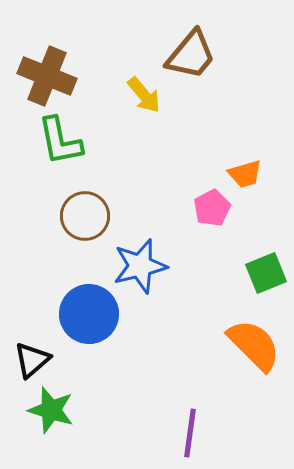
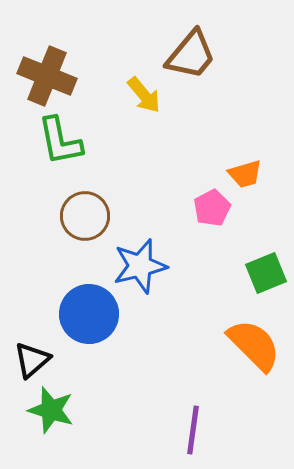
purple line: moved 3 px right, 3 px up
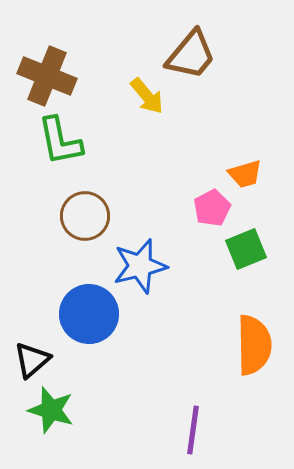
yellow arrow: moved 3 px right, 1 px down
green square: moved 20 px left, 24 px up
orange semicircle: rotated 44 degrees clockwise
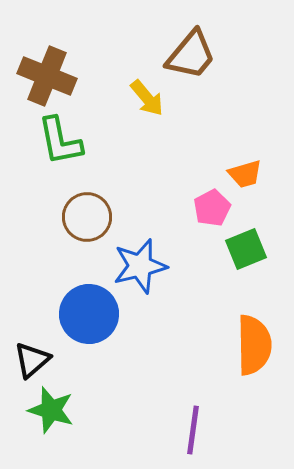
yellow arrow: moved 2 px down
brown circle: moved 2 px right, 1 px down
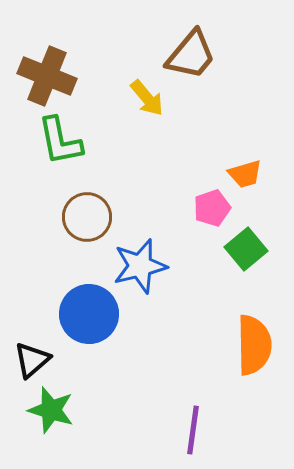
pink pentagon: rotated 9 degrees clockwise
green square: rotated 18 degrees counterclockwise
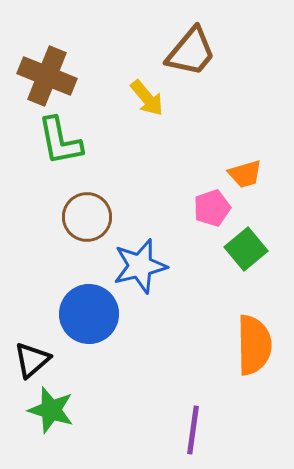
brown trapezoid: moved 3 px up
